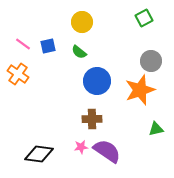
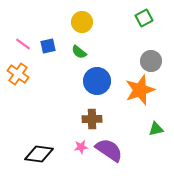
purple semicircle: moved 2 px right, 1 px up
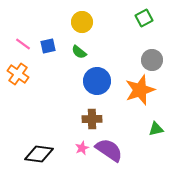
gray circle: moved 1 px right, 1 px up
pink star: moved 1 px right, 1 px down; rotated 16 degrees counterclockwise
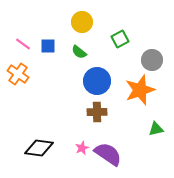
green square: moved 24 px left, 21 px down
blue square: rotated 14 degrees clockwise
brown cross: moved 5 px right, 7 px up
purple semicircle: moved 1 px left, 4 px down
black diamond: moved 6 px up
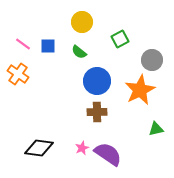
orange star: rotated 8 degrees counterclockwise
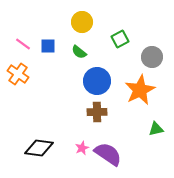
gray circle: moved 3 px up
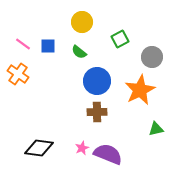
purple semicircle: rotated 12 degrees counterclockwise
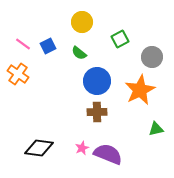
blue square: rotated 28 degrees counterclockwise
green semicircle: moved 1 px down
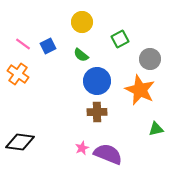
green semicircle: moved 2 px right, 2 px down
gray circle: moved 2 px left, 2 px down
orange star: rotated 20 degrees counterclockwise
black diamond: moved 19 px left, 6 px up
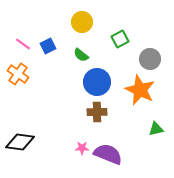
blue circle: moved 1 px down
pink star: rotated 24 degrees clockwise
